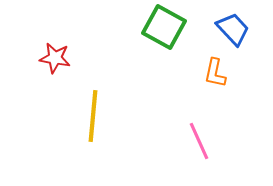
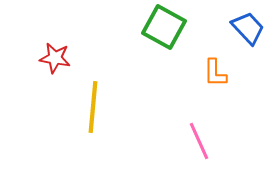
blue trapezoid: moved 15 px right, 1 px up
orange L-shape: rotated 12 degrees counterclockwise
yellow line: moved 9 px up
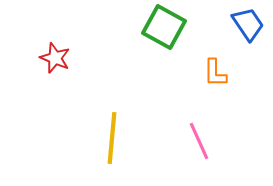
blue trapezoid: moved 4 px up; rotated 9 degrees clockwise
red star: rotated 12 degrees clockwise
yellow line: moved 19 px right, 31 px down
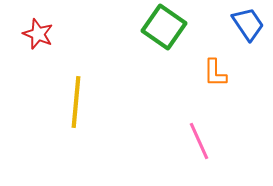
green square: rotated 6 degrees clockwise
red star: moved 17 px left, 24 px up
yellow line: moved 36 px left, 36 px up
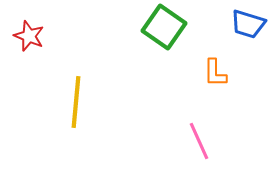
blue trapezoid: rotated 141 degrees clockwise
red star: moved 9 px left, 2 px down
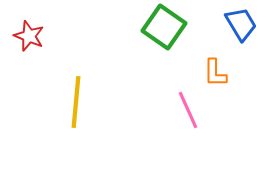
blue trapezoid: moved 7 px left; rotated 138 degrees counterclockwise
pink line: moved 11 px left, 31 px up
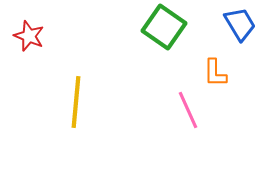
blue trapezoid: moved 1 px left
